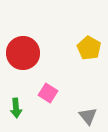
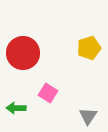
yellow pentagon: rotated 25 degrees clockwise
green arrow: rotated 96 degrees clockwise
gray triangle: rotated 12 degrees clockwise
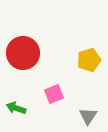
yellow pentagon: moved 12 px down
pink square: moved 6 px right, 1 px down; rotated 36 degrees clockwise
green arrow: rotated 18 degrees clockwise
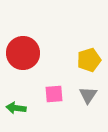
pink square: rotated 18 degrees clockwise
green arrow: rotated 12 degrees counterclockwise
gray triangle: moved 21 px up
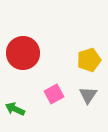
pink square: rotated 24 degrees counterclockwise
green arrow: moved 1 px left, 1 px down; rotated 18 degrees clockwise
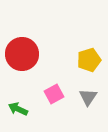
red circle: moved 1 px left, 1 px down
gray triangle: moved 2 px down
green arrow: moved 3 px right
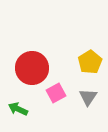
red circle: moved 10 px right, 14 px down
yellow pentagon: moved 1 px right, 2 px down; rotated 15 degrees counterclockwise
pink square: moved 2 px right, 1 px up
